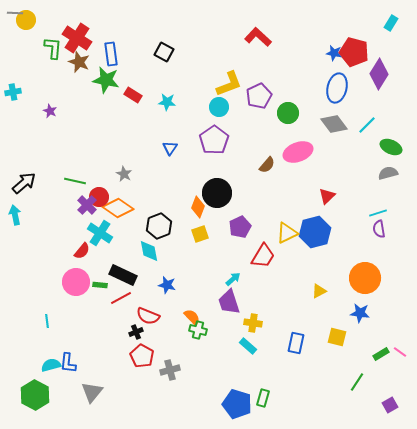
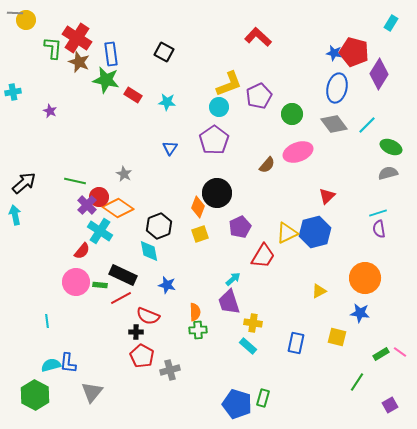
green circle at (288, 113): moved 4 px right, 1 px down
cyan cross at (100, 233): moved 2 px up
orange semicircle at (192, 317): moved 3 px right, 5 px up; rotated 42 degrees clockwise
green cross at (198, 330): rotated 18 degrees counterclockwise
black cross at (136, 332): rotated 24 degrees clockwise
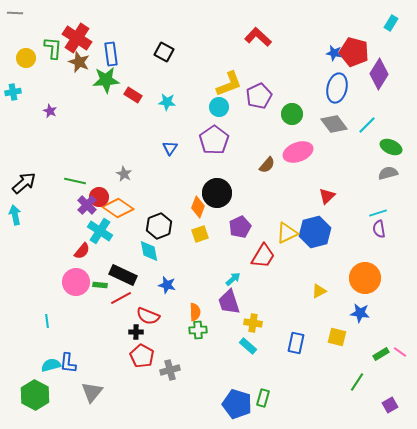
yellow circle at (26, 20): moved 38 px down
green star at (106, 80): rotated 16 degrees counterclockwise
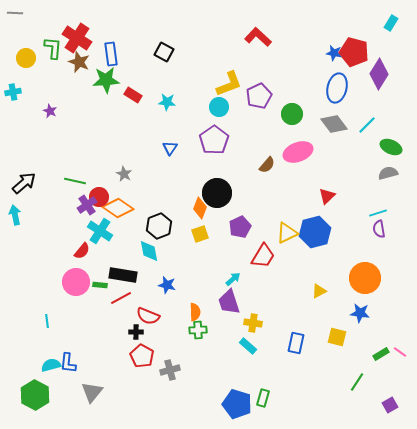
purple cross at (87, 205): rotated 12 degrees clockwise
orange diamond at (198, 207): moved 2 px right, 1 px down
black rectangle at (123, 275): rotated 16 degrees counterclockwise
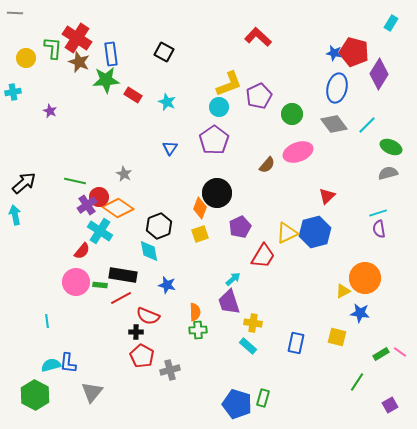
cyan star at (167, 102): rotated 18 degrees clockwise
yellow triangle at (319, 291): moved 24 px right
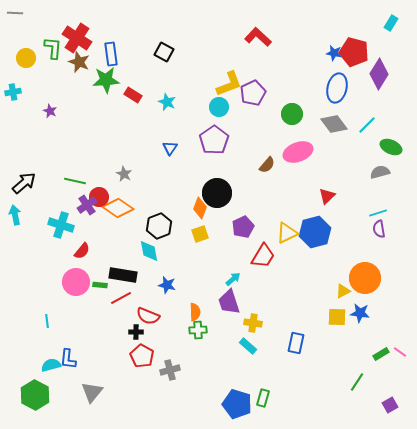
purple pentagon at (259, 96): moved 6 px left, 3 px up
gray semicircle at (388, 173): moved 8 px left, 1 px up
purple pentagon at (240, 227): moved 3 px right
cyan cross at (100, 231): moved 39 px left, 6 px up; rotated 15 degrees counterclockwise
yellow square at (337, 337): moved 20 px up; rotated 12 degrees counterclockwise
blue L-shape at (68, 363): moved 4 px up
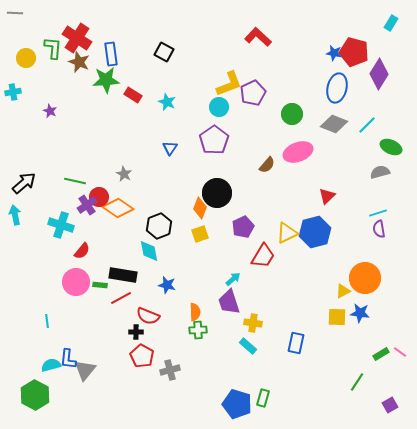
gray diamond at (334, 124): rotated 32 degrees counterclockwise
gray triangle at (92, 392): moved 7 px left, 22 px up
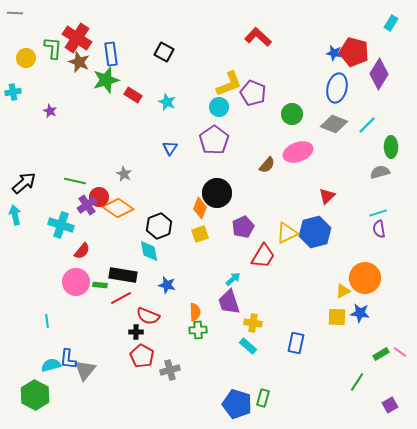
green star at (106, 80): rotated 12 degrees counterclockwise
purple pentagon at (253, 93): rotated 25 degrees counterclockwise
green ellipse at (391, 147): rotated 65 degrees clockwise
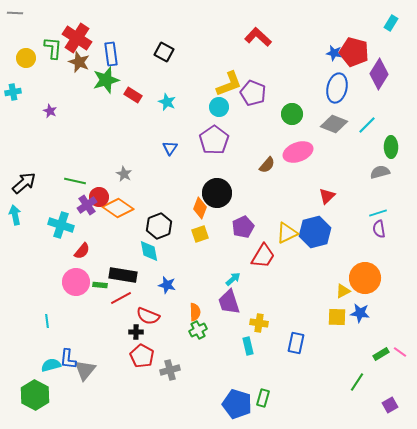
yellow cross at (253, 323): moved 6 px right
green cross at (198, 330): rotated 24 degrees counterclockwise
cyan rectangle at (248, 346): rotated 36 degrees clockwise
